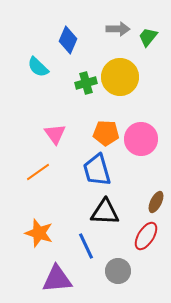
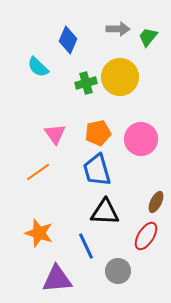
orange pentagon: moved 8 px left; rotated 15 degrees counterclockwise
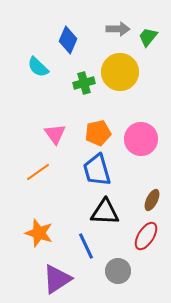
yellow circle: moved 5 px up
green cross: moved 2 px left
brown ellipse: moved 4 px left, 2 px up
purple triangle: rotated 28 degrees counterclockwise
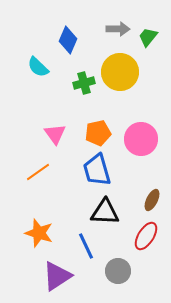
purple triangle: moved 3 px up
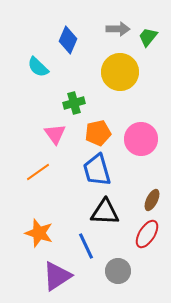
green cross: moved 10 px left, 20 px down
red ellipse: moved 1 px right, 2 px up
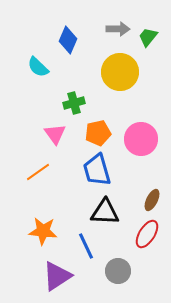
orange star: moved 4 px right, 2 px up; rotated 12 degrees counterclockwise
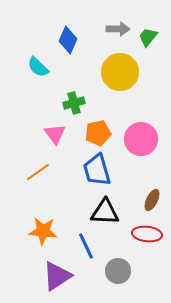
red ellipse: rotated 64 degrees clockwise
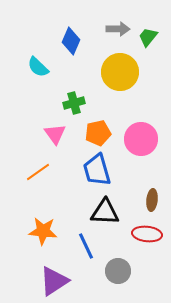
blue diamond: moved 3 px right, 1 px down
brown ellipse: rotated 20 degrees counterclockwise
purple triangle: moved 3 px left, 5 px down
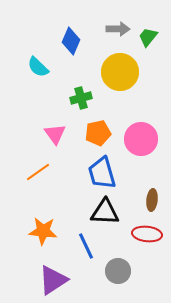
green cross: moved 7 px right, 5 px up
blue trapezoid: moved 5 px right, 3 px down
purple triangle: moved 1 px left, 1 px up
